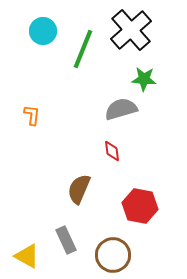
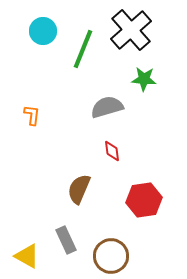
gray semicircle: moved 14 px left, 2 px up
red hexagon: moved 4 px right, 6 px up; rotated 20 degrees counterclockwise
brown circle: moved 2 px left, 1 px down
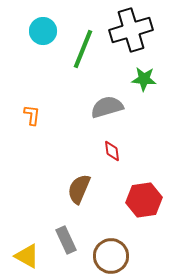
black cross: rotated 24 degrees clockwise
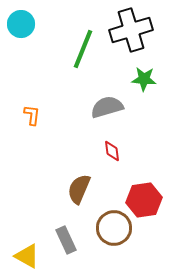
cyan circle: moved 22 px left, 7 px up
brown circle: moved 3 px right, 28 px up
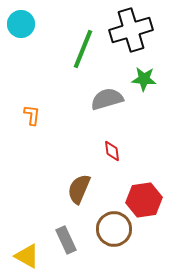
gray semicircle: moved 8 px up
brown circle: moved 1 px down
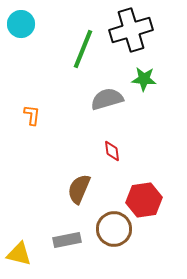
gray rectangle: moved 1 px right; rotated 76 degrees counterclockwise
yellow triangle: moved 8 px left, 2 px up; rotated 16 degrees counterclockwise
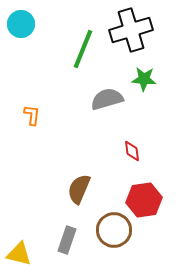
red diamond: moved 20 px right
brown circle: moved 1 px down
gray rectangle: rotated 60 degrees counterclockwise
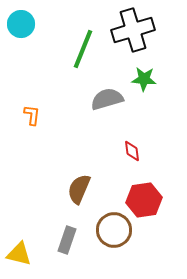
black cross: moved 2 px right
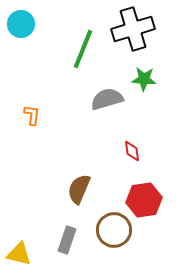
black cross: moved 1 px up
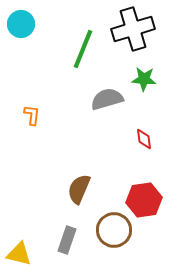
red diamond: moved 12 px right, 12 px up
